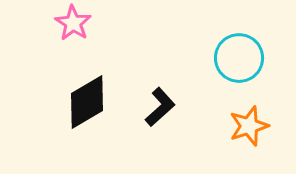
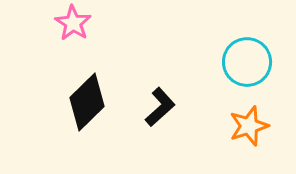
cyan circle: moved 8 px right, 4 px down
black diamond: rotated 14 degrees counterclockwise
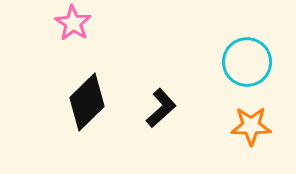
black L-shape: moved 1 px right, 1 px down
orange star: moved 2 px right; rotated 18 degrees clockwise
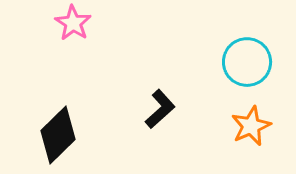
black diamond: moved 29 px left, 33 px down
black L-shape: moved 1 px left, 1 px down
orange star: rotated 24 degrees counterclockwise
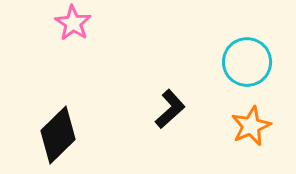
black L-shape: moved 10 px right
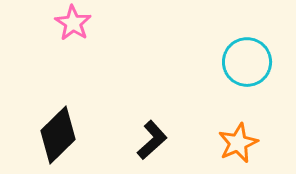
black L-shape: moved 18 px left, 31 px down
orange star: moved 13 px left, 17 px down
